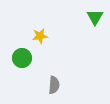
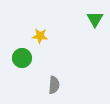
green triangle: moved 2 px down
yellow star: rotated 14 degrees clockwise
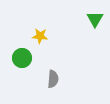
gray semicircle: moved 1 px left, 6 px up
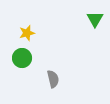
yellow star: moved 13 px left, 3 px up; rotated 21 degrees counterclockwise
gray semicircle: rotated 18 degrees counterclockwise
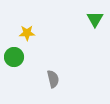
yellow star: rotated 14 degrees clockwise
green circle: moved 8 px left, 1 px up
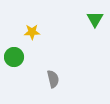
yellow star: moved 5 px right, 1 px up
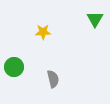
yellow star: moved 11 px right
green circle: moved 10 px down
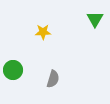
green circle: moved 1 px left, 3 px down
gray semicircle: rotated 30 degrees clockwise
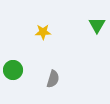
green triangle: moved 2 px right, 6 px down
